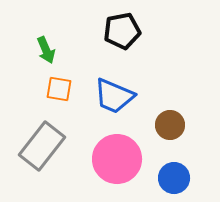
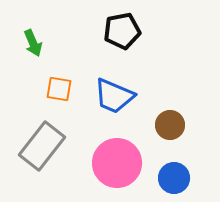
green arrow: moved 13 px left, 7 px up
pink circle: moved 4 px down
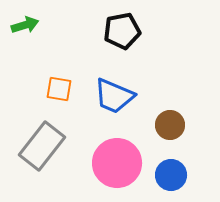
green arrow: moved 8 px left, 18 px up; rotated 84 degrees counterclockwise
blue circle: moved 3 px left, 3 px up
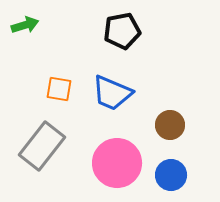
blue trapezoid: moved 2 px left, 3 px up
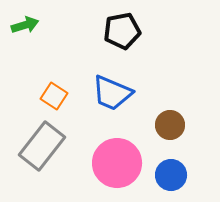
orange square: moved 5 px left, 7 px down; rotated 24 degrees clockwise
